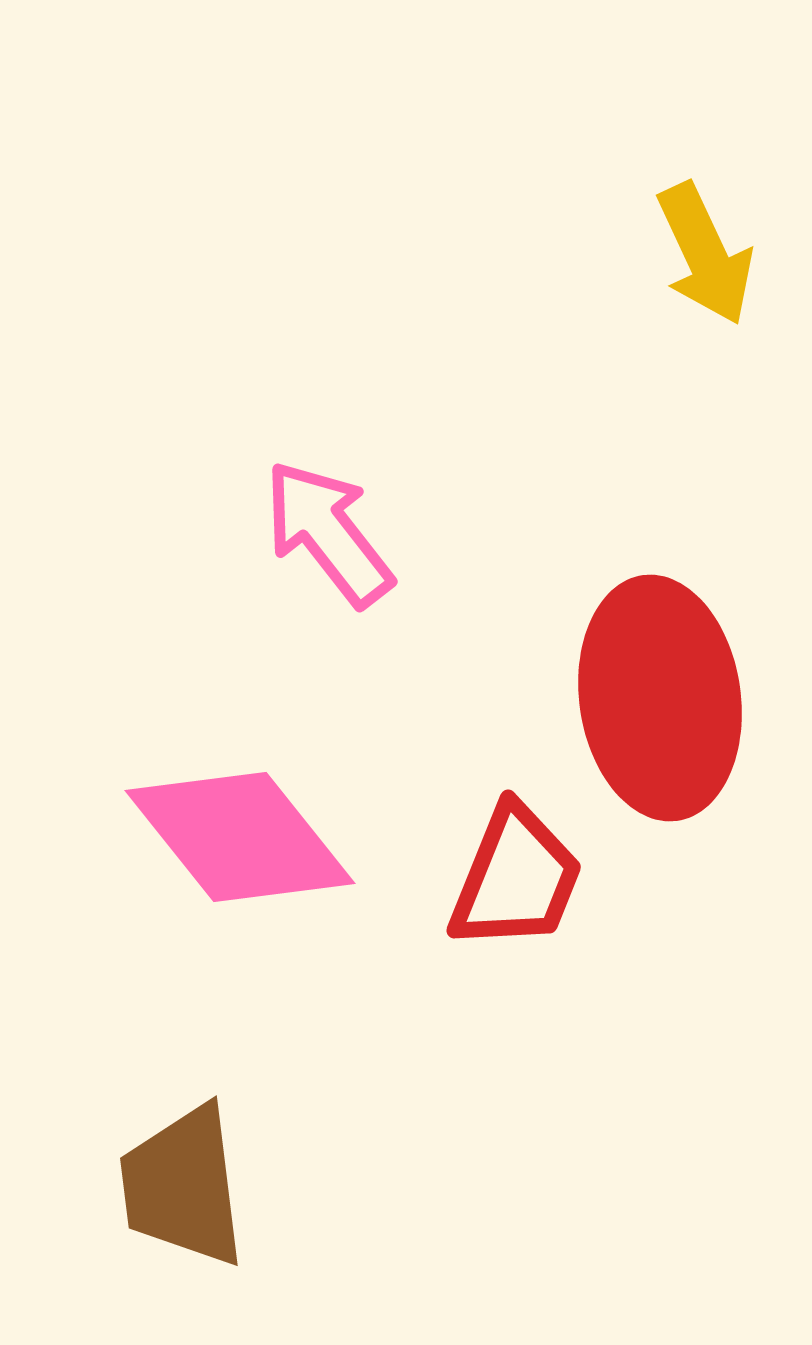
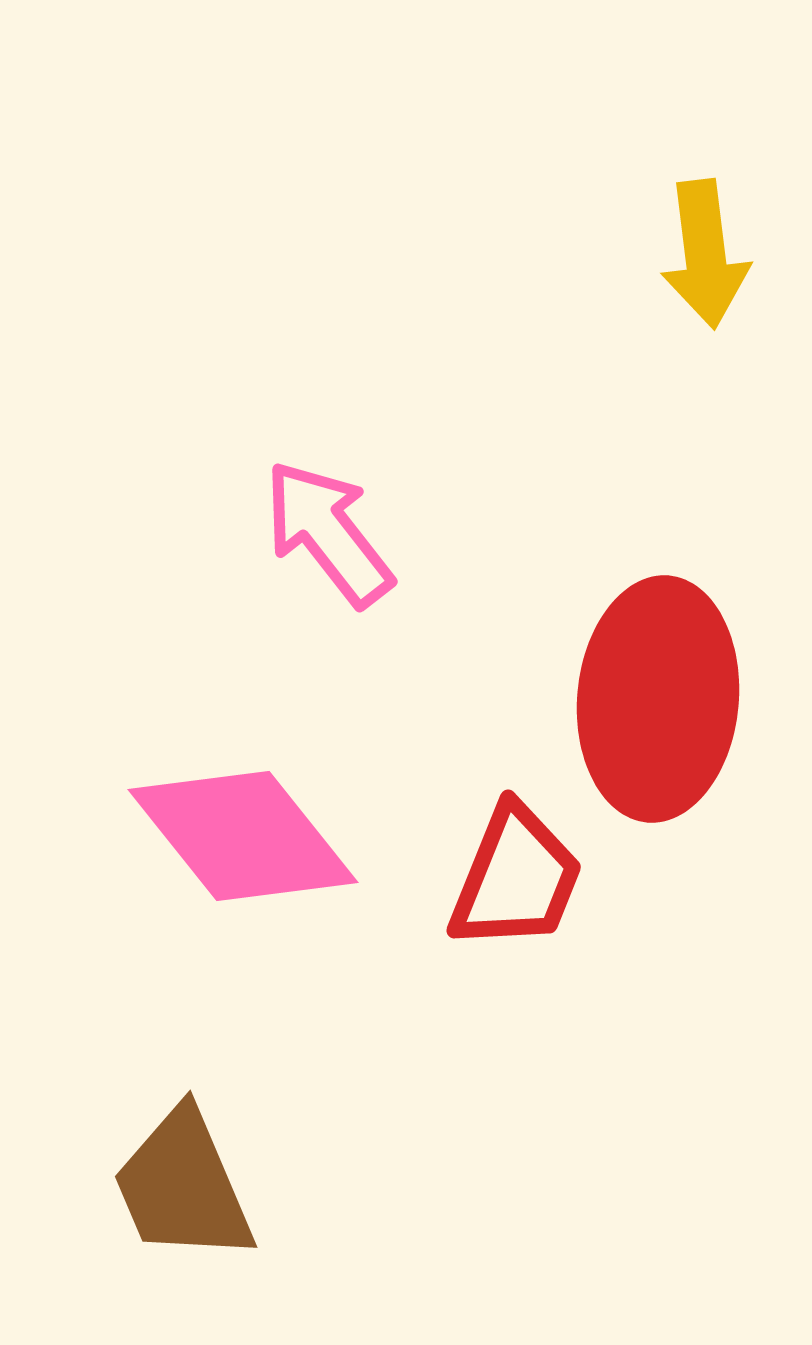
yellow arrow: rotated 18 degrees clockwise
red ellipse: moved 2 px left, 1 px down; rotated 13 degrees clockwise
pink diamond: moved 3 px right, 1 px up
brown trapezoid: rotated 16 degrees counterclockwise
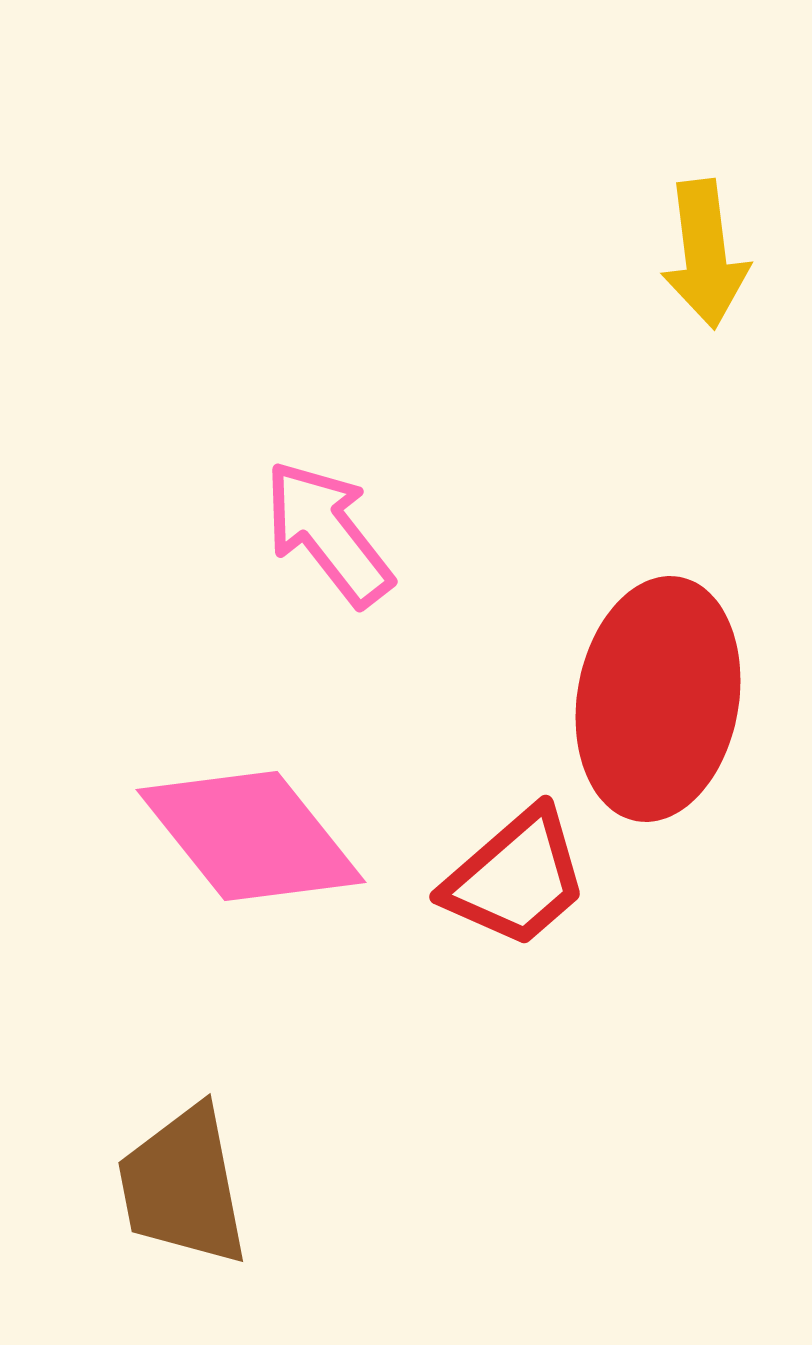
red ellipse: rotated 5 degrees clockwise
pink diamond: moved 8 px right
red trapezoid: rotated 27 degrees clockwise
brown trapezoid: rotated 12 degrees clockwise
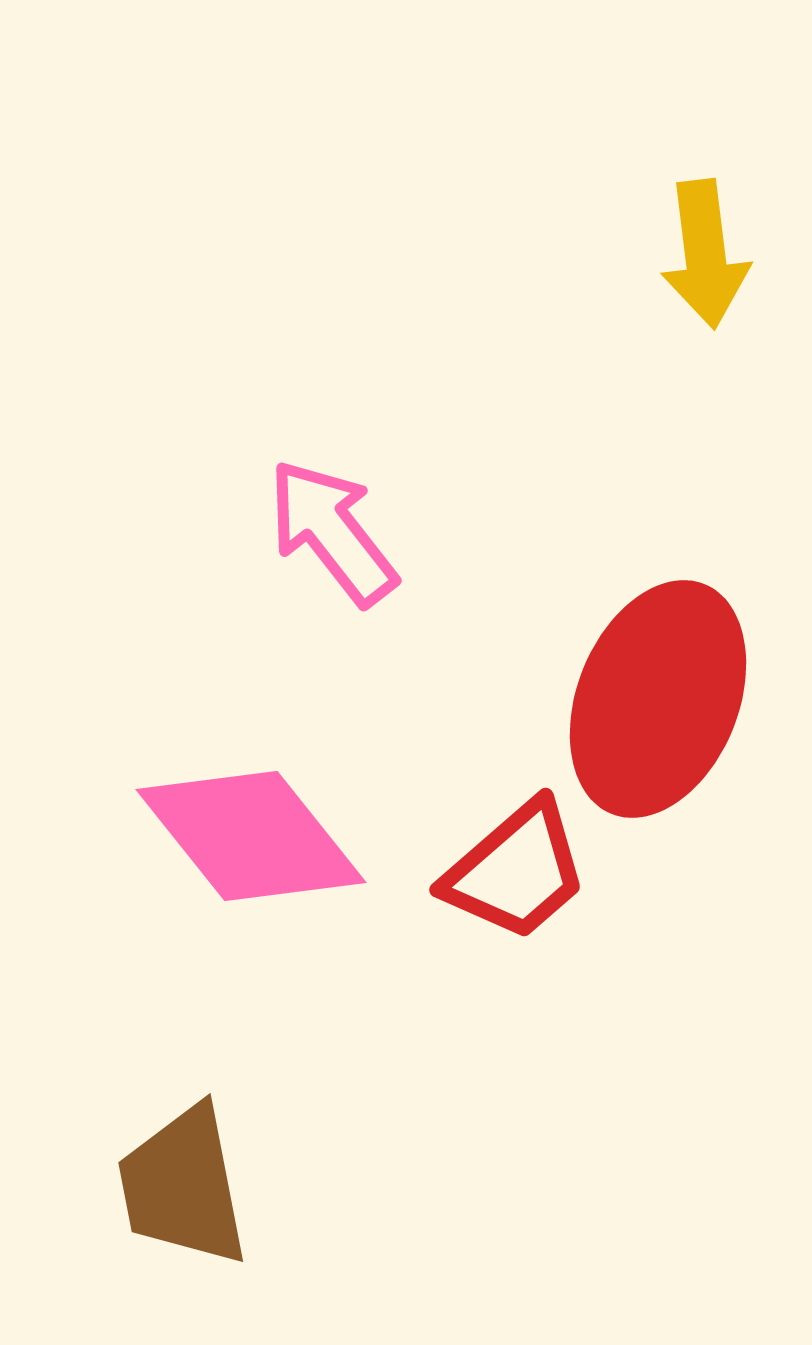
pink arrow: moved 4 px right, 1 px up
red ellipse: rotated 12 degrees clockwise
red trapezoid: moved 7 px up
